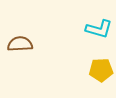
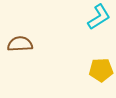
cyan L-shape: moved 12 px up; rotated 48 degrees counterclockwise
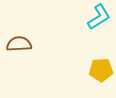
brown semicircle: moved 1 px left
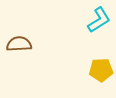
cyan L-shape: moved 3 px down
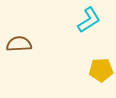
cyan L-shape: moved 10 px left
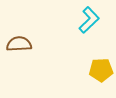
cyan L-shape: rotated 12 degrees counterclockwise
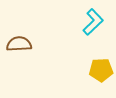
cyan L-shape: moved 4 px right, 2 px down
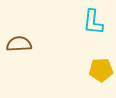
cyan L-shape: rotated 140 degrees clockwise
